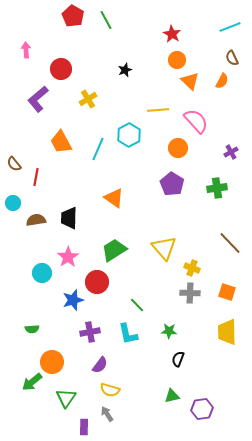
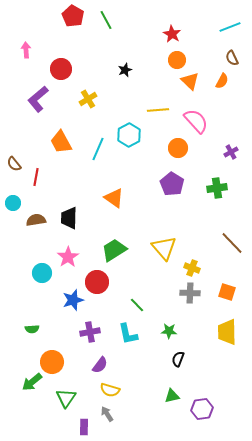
brown line at (230, 243): moved 2 px right
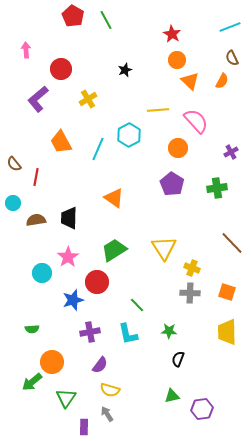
yellow triangle at (164, 248): rotated 8 degrees clockwise
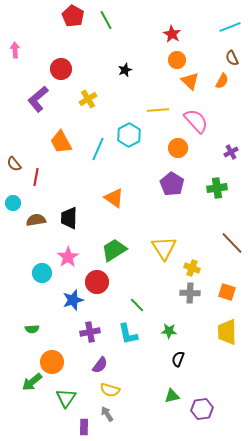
pink arrow at (26, 50): moved 11 px left
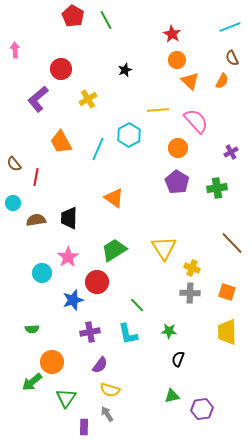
purple pentagon at (172, 184): moved 5 px right, 2 px up
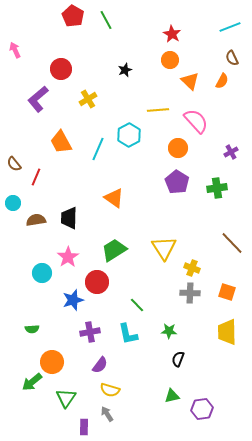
pink arrow at (15, 50): rotated 21 degrees counterclockwise
orange circle at (177, 60): moved 7 px left
red line at (36, 177): rotated 12 degrees clockwise
